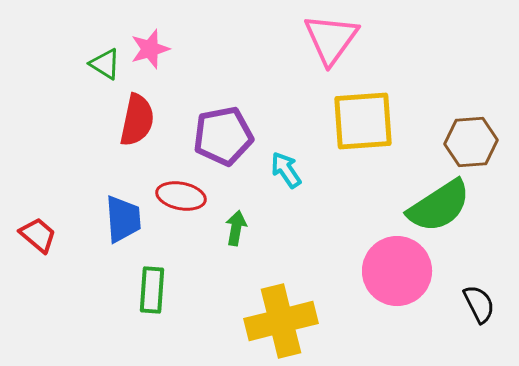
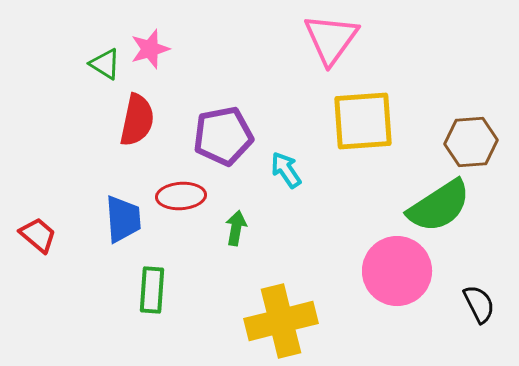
red ellipse: rotated 15 degrees counterclockwise
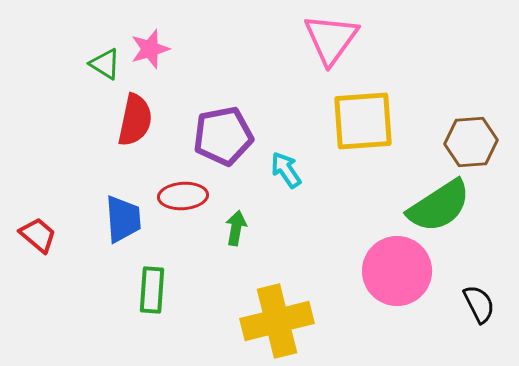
red semicircle: moved 2 px left
red ellipse: moved 2 px right
yellow cross: moved 4 px left
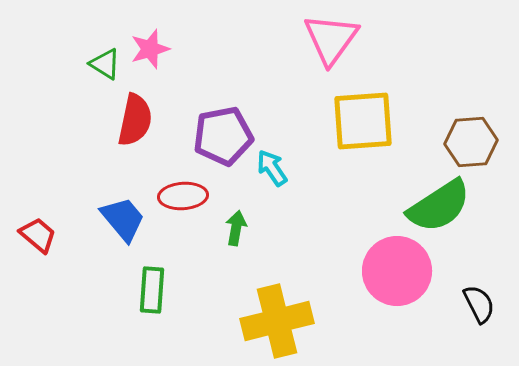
cyan arrow: moved 14 px left, 2 px up
blue trapezoid: rotated 36 degrees counterclockwise
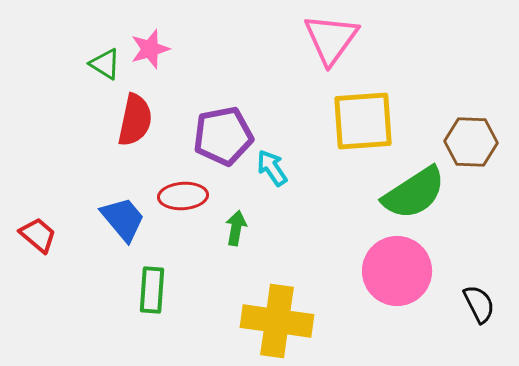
brown hexagon: rotated 6 degrees clockwise
green semicircle: moved 25 px left, 13 px up
yellow cross: rotated 22 degrees clockwise
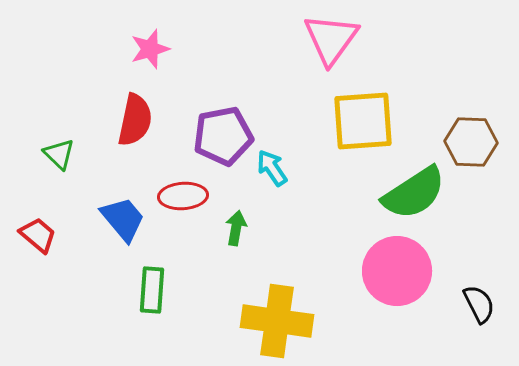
green triangle: moved 46 px left, 90 px down; rotated 12 degrees clockwise
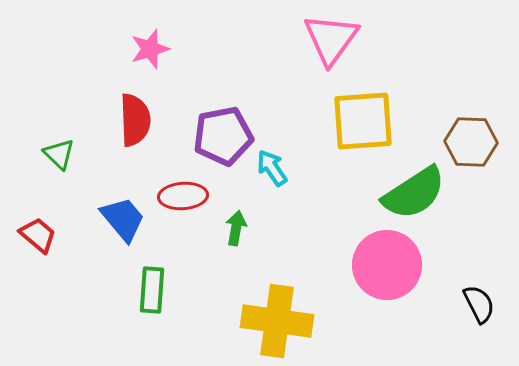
red semicircle: rotated 14 degrees counterclockwise
pink circle: moved 10 px left, 6 px up
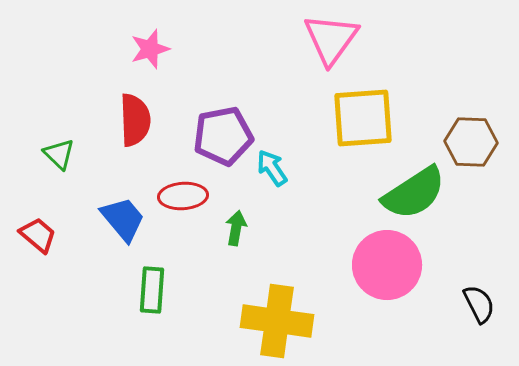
yellow square: moved 3 px up
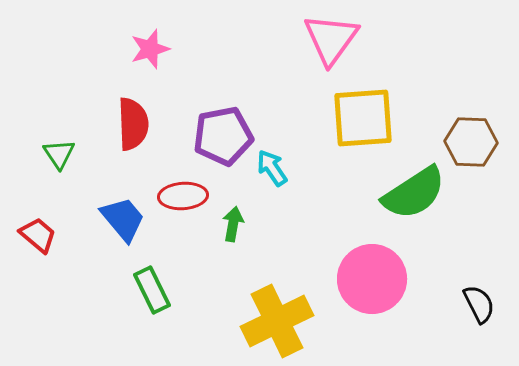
red semicircle: moved 2 px left, 4 px down
green triangle: rotated 12 degrees clockwise
green arrow: moved 3 px left, 4 px up
pink circle: moved 15 px left, 14 px down
green rectangle: rotated 30 degrees counterclockwise
yellow cross: rotated 34 degrees counterclockwise
